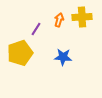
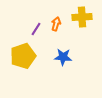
orange arrow: moved 3 px left, 4 px down
yellow pentagon: moved 3 px right, 3 px down
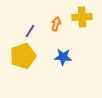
purple line: moved 6 px left, 2 px down
